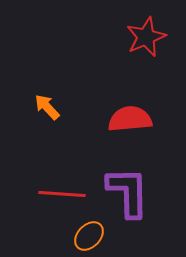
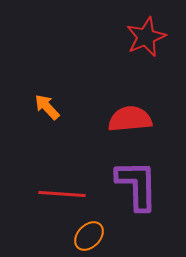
purple L-shape: moved 9 px right, 7 px up
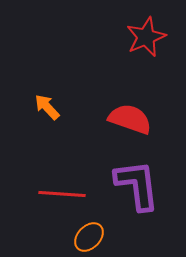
red semicircle: rotated 24 degrees clockwise
purple L-shape: rotated 6 degrees counterclockwise
orange ellipse: moved 1 px down
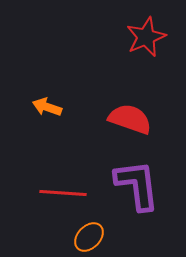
orange arrow: rotated 28 degrees counterclockwise
red line: moved 1 px right, 1 px up
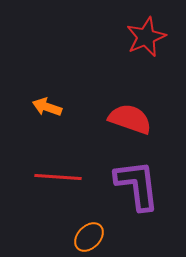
red line: moved 5 px left, 16 px up
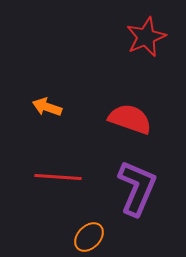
purple L-shape: moved 3 px down; rotated 30 degrees clockwise
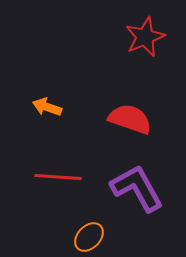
red star: moved 1 px left
purple L-shape: rotated 52 degrees counterclockwise
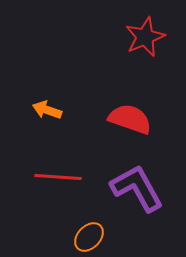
orange arrow: moved 3 px down
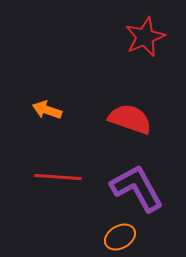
orange ellipse: moved 31 px right; rotated 16 degrees clockwise
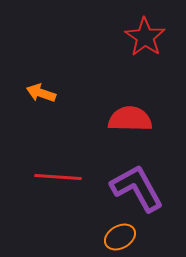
red star: rotated 15 degrees counterclockwise
orange arrow: moved 6 px left, 17 px up
red semicircle: rotated 18 degrees counterclockwise
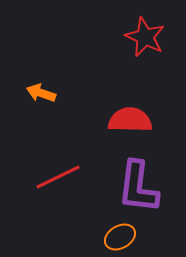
red star: rotated 9 degrees counterclockwise
red semicircle: moved 1 px down
red line: rotated 30 degrees counterclockwise
purple L-shape: moved 1 px right, 1 px up; rotated 144 degrees counterclockwise
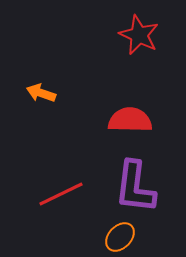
red star: moved 6 px left, 2 px up
red line: moved 3 px right, 17 px down
purple L-shape: moved 3 px left
orange ellipse: rotated 16 degrees counterclockwise
